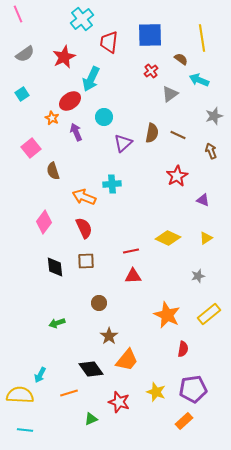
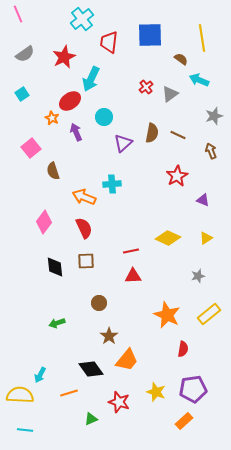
red cross at (151, 71): moved 5 px left, 16 px down
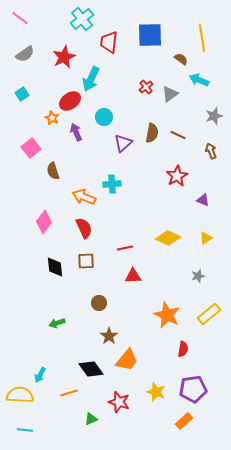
pink line at (18, 14): moved 2 px right, 4 px down; rotated 30 degrees counterclockwise
red line at (131, 251): moved 6 px left, 3 px up
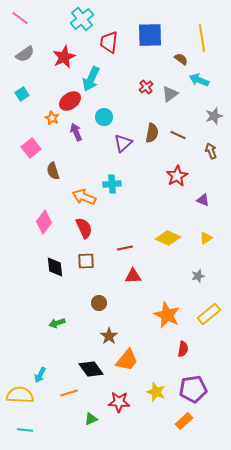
red star at (119, 402): rotated 15 degrees counterclockwise
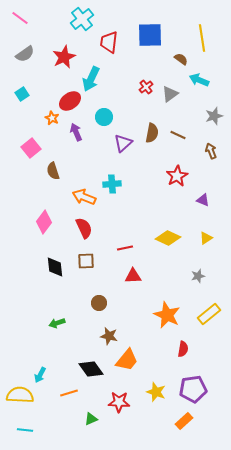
brown star at (109, 336): rotated 24 degrees counterclockwise
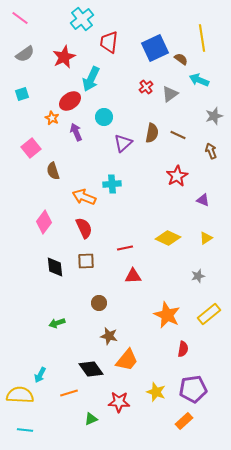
blue square at (150, 35): moved 5 px right, 13 px down; rotated 24 degrees counterclockwise
cyan square at (22, 94): rotated 16 degrees clockwise
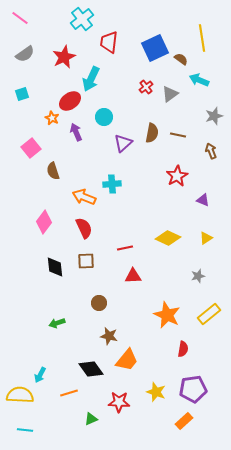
brown line at (178, 135): rotated 14 degrees counterclockwise
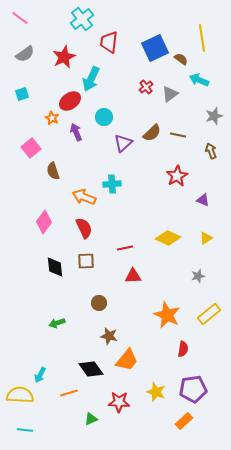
brown semicircle at (152, 133): rotated 36 degrees clockwise
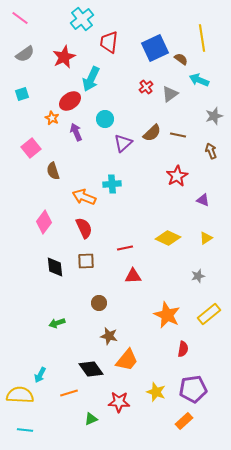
cyan circle at (104, 117): moved 1 px right, 2 px down
